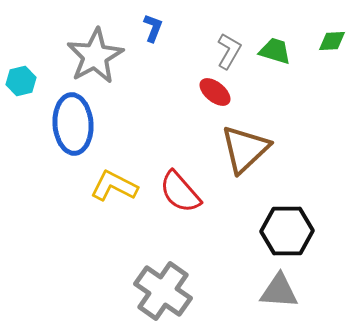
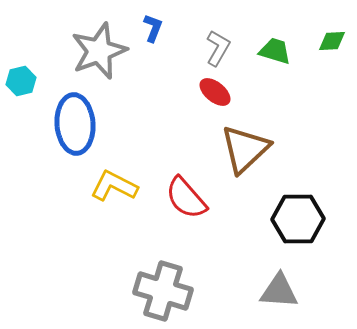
gray L-shape: moved 11 px left, 3 px up
gray star: moved 4 px right, 5 px up; rotated 8 degrees clockwise
blue ellipse: moved 2 px right
red semicircle: moved 6 px right, 6 px down
black hexagon: moved 11 px right, 12 px up
gray cross: rotated 18 degrees counterclockwise
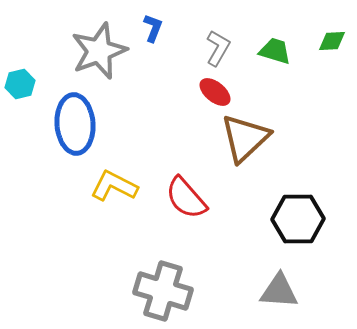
cyan hexagon: moved 1 px left, 3 px down
brown triangle: moved 11 px up
